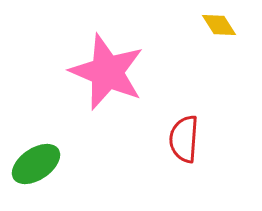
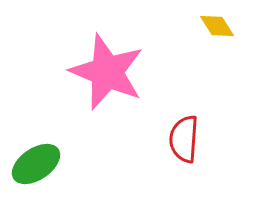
yellow diamond: moved 2 px left, 1 px down
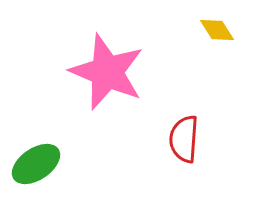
yellow diamond: moved 4 px down
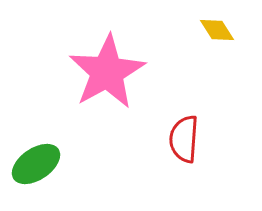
pink star: rotated 20 degrees clockwise
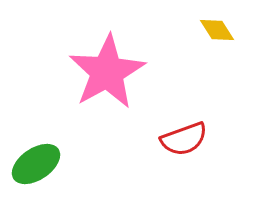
red semicircle: rotated 114 degrees counterclockwise
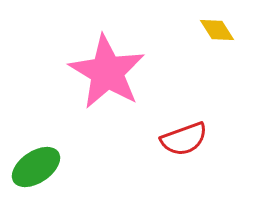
pink star: rotated 12 degrees counterclockwise
green ellipse: moved 3 px down
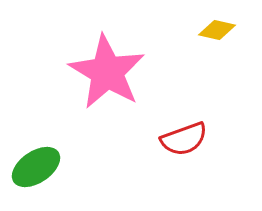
yellow diamond: rotated 45 degrees counterclockwise
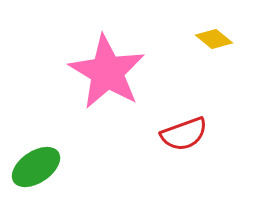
yellow diamond: moved 3 px left, 9 px down; rotated 27 degrees clockwise
red semicircle: moved 5 px up
